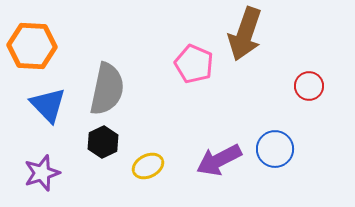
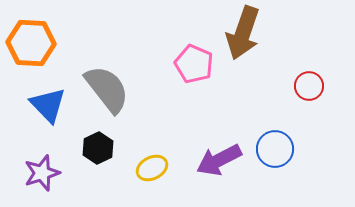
brown arrow: moved 2 px left, 1 px up
orange hexagon: moved 1 px left, 3 px up
gray semicircle: rotated 50 degrees counterclockwise
black hexagon: moved 5 px left, 6 px down
yellow ellipse: moved 4 px right, 2 px down
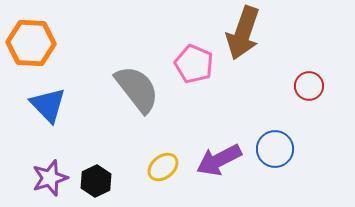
gray semicircle: moved 30 px right
black hexagon: moved 2 px left, 33 px down
yellow ellipse: moved 11 px right, 1 px up; rotated 12 degrees counterclockwise
purple star: moved 8 px right, 5 px down
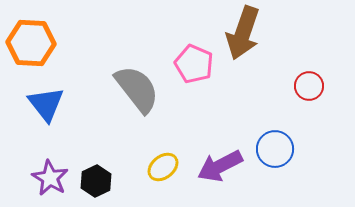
blue triangle: moved 2 px left, 1 px up; rotated 6 degrees clockwise
purple arrow: moved 1 px right, 6 px down
purple star: rotated 24 degrees counterclockwise
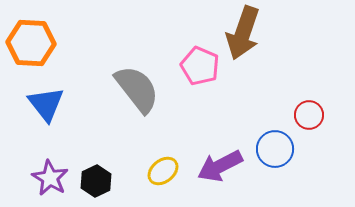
pink pentagon: moved 6 px right, 2 px down
red circle: moved 29 px down
yellow ellipse: moved 4 px down
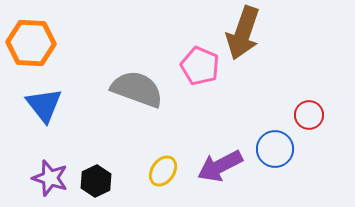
gray semicircle: rotated 32 degrees counterclockwise
blue triangle: moved 2 px left, 1 px down
yellow ellipse: rotated 16 degrees counterclockwise
purple star: rotated 12 degrees counterclockwise
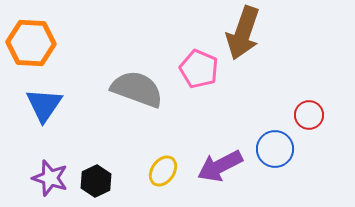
pink pentagon: moved 1 px left, 3 px down
blue triangle: rotated 12 degrees clockwise
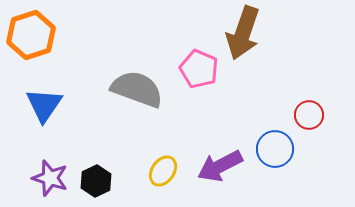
orange hexagon: moved 8 px up; rotated 21 degrees counterclockwise
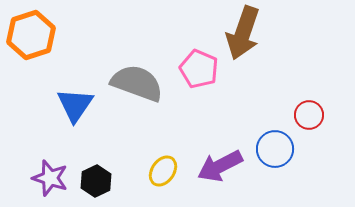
gray semicircle: moved 6 px up
blue triangle: moved 31 px right
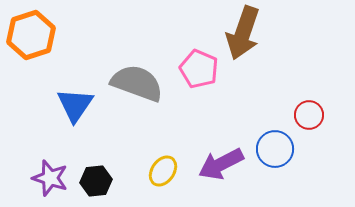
purple arrow: moved 1 px right, 2 px up
black hexagon: rotated 20 degrees clockwise
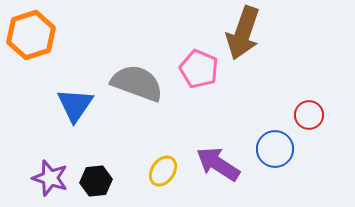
purple arrow: moved 3 px left; rotated 60 degrees clockwise
